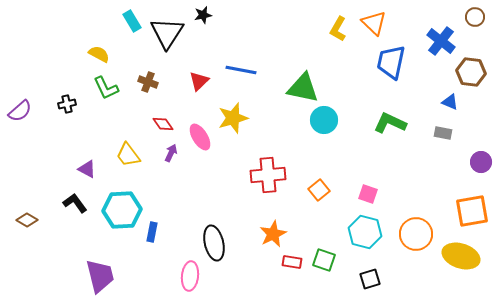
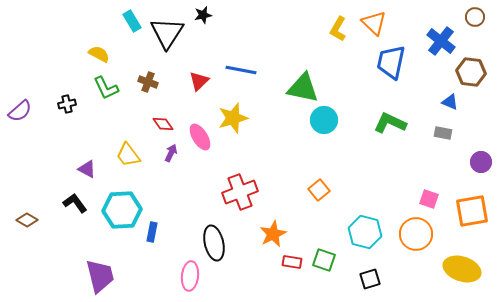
red cross at (268, 175): moved 28 px left, 17 px down; rotated 16 degrees counterclockwise
pink square at (368, 194): moved 61 px right, 5 px down
yellow ellipse at (461, 256): moved 1 px right, 13 px down
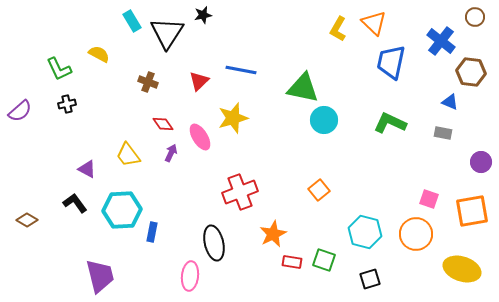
green L-shape at (106, 88): moved 47 px left, 19 px up
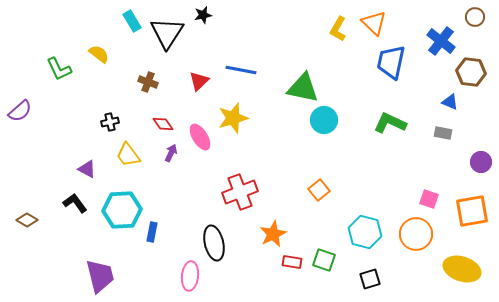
yellow semicircle at (99, 54): rotated 10 degrees clockwise
black cross at (67, 104): moved 43 px right, 18 px down
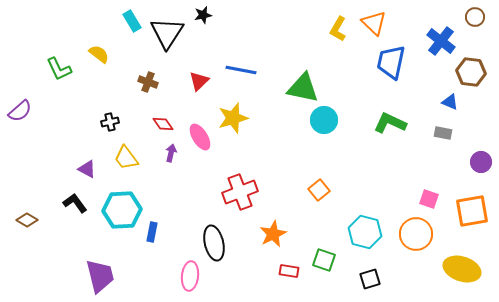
purple arrow at (171, 153): rotated 12 degrees counterclockwise
yellow trapezoid at (128, 155): moved 2 px left, 3 px down
red rectangle at (292, 262): moved 3 px left, 9 px down
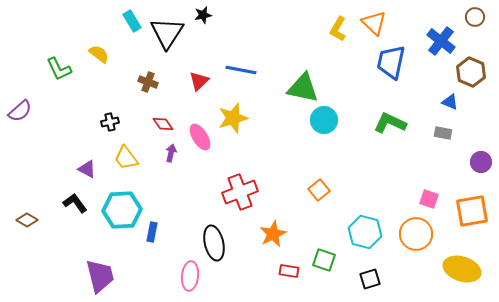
brown hexagon at (471, 72): rotated 16 degrees clockwise
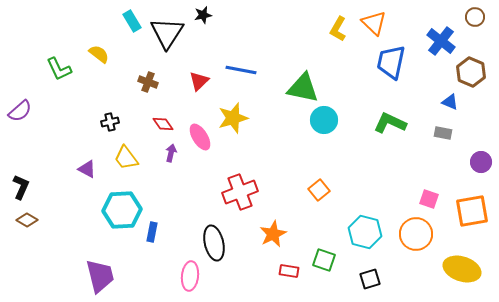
black L-shape at (75, 203): moved 54 px left, 16 px up; rotated 60 degrees clockwise
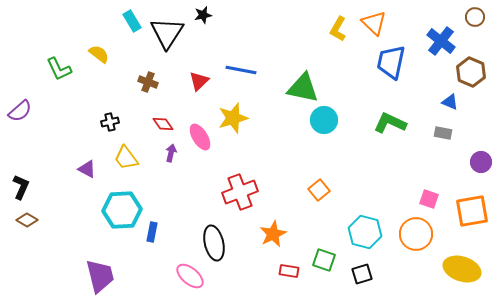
pink ellipse at (190, 276): rotated 56 degrees counterclockwise
black square at (370, 279): moved 8 px left, 5 px up
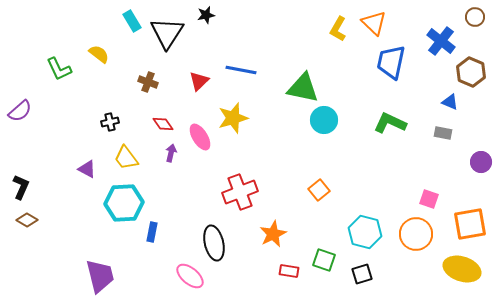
black star at (203, 15): moved 3 px right
cyan hexagon at (122, 210): moved 2 px right, 7 px up
orange square at (472, 211): moved 2 px left, 13 px down
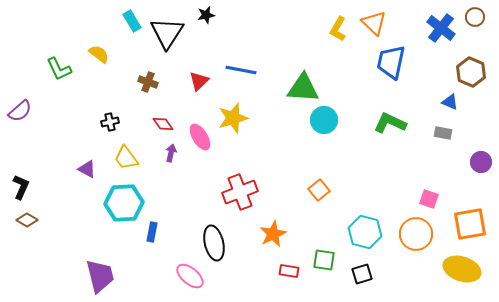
blue cross at (441, 41): moved 13 px up
green triangle at (303, 88): rotated 8 degrees counterclockwise
green square at (324, 260): rotated 10 degrees counterclockwise
